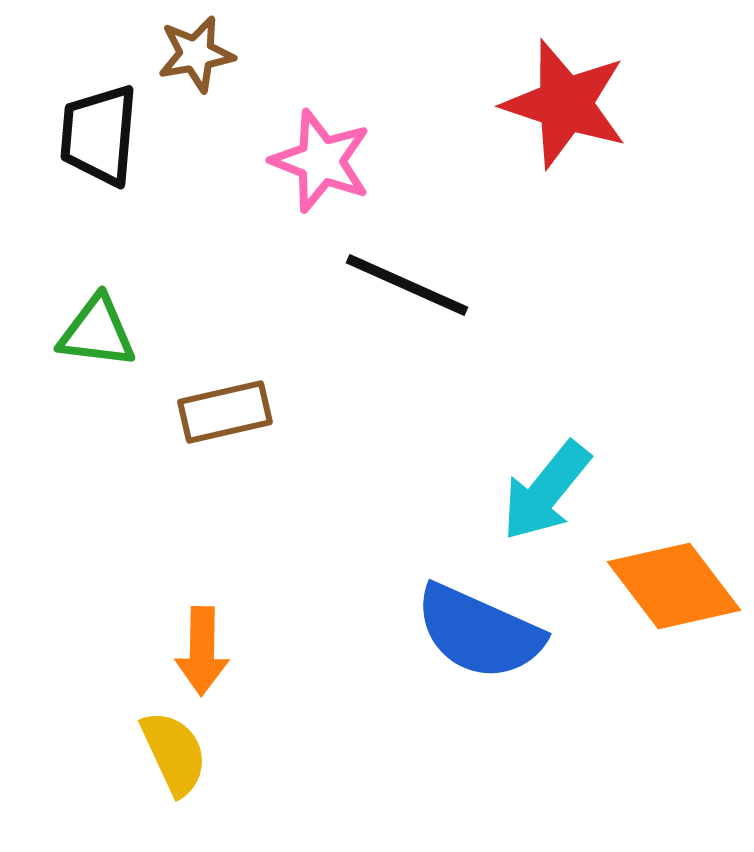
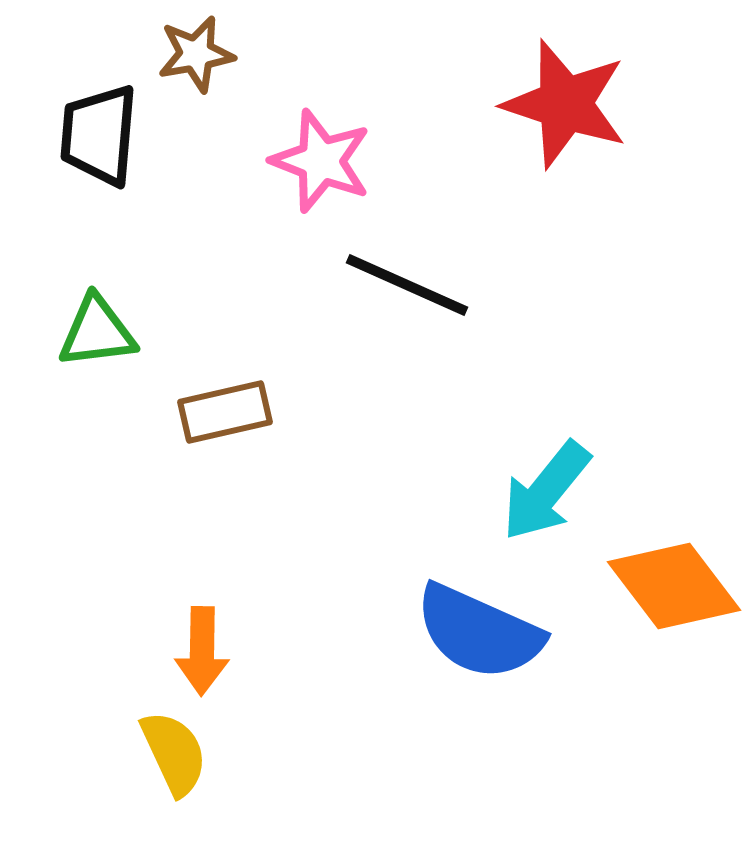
green triangle: rotated 14 degrees counterclockwise
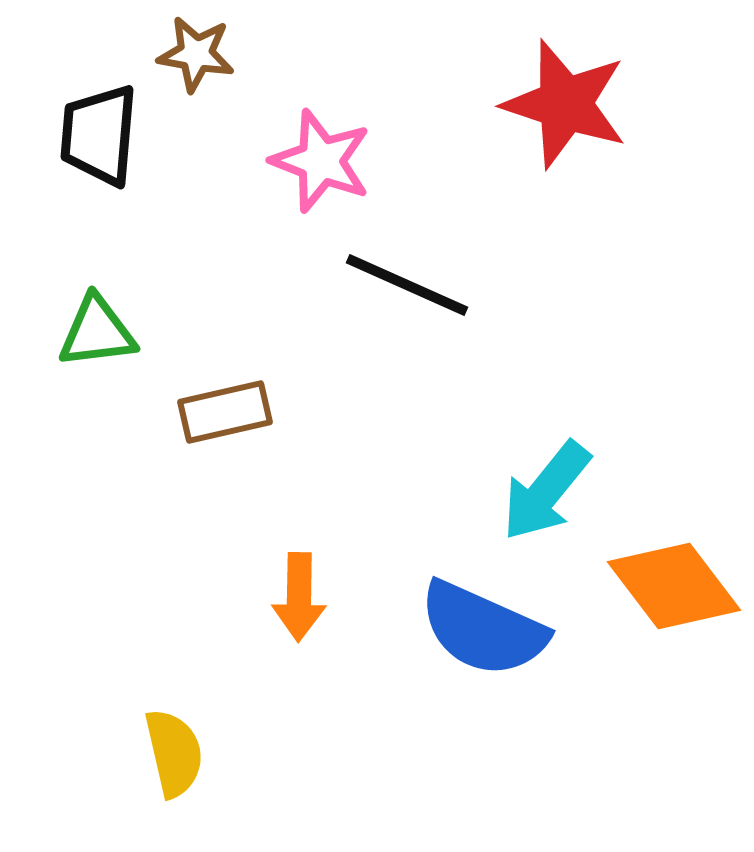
brown star: rotated 20 degrees clockwise
blue semicircle: moved 4 px right, 3 px up
orange arrow: moved 97 px right, 54 px up
yellow semicircle: rotated 12 degrees clockwise
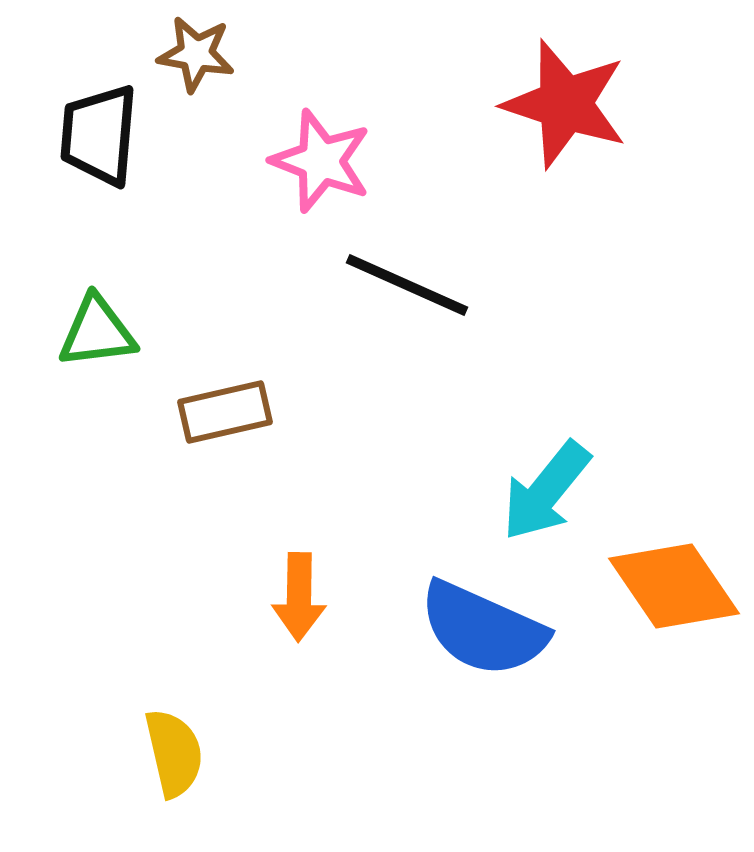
orange diamond: rotated 3 degrees clockwise
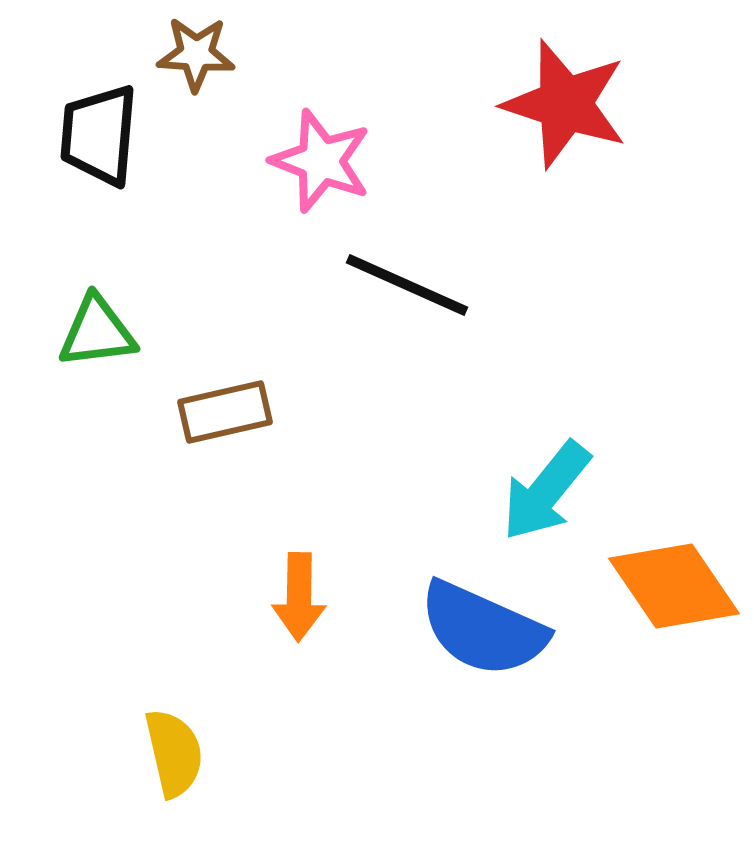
brown star: rotated 6 degrees counterclockwise
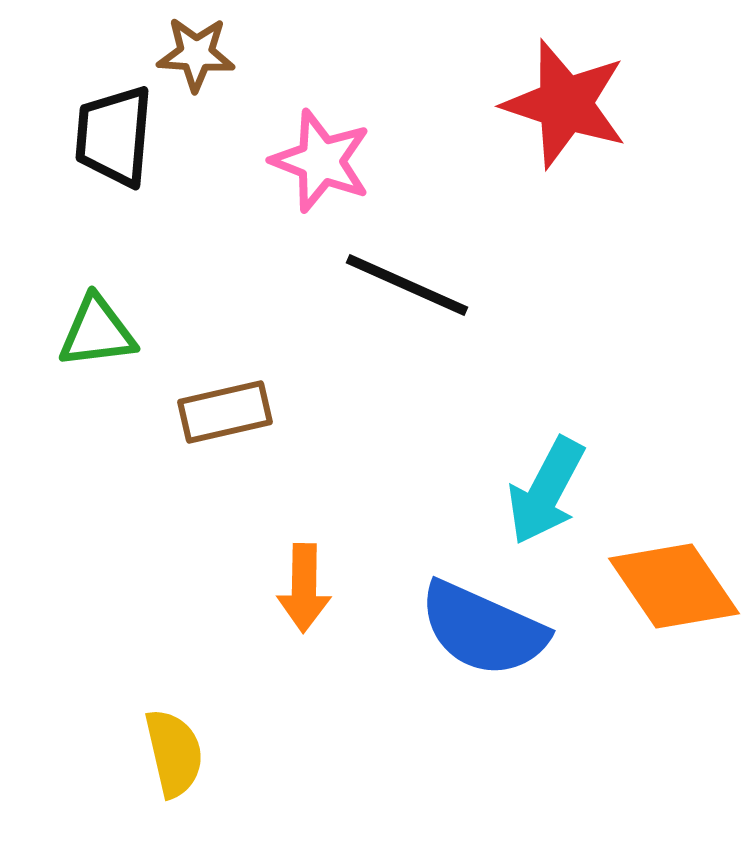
black trapezoid: moved 15 px right, 1 px down
cyan arrow: rotated 11 degrees counterclockwise
orange arrow: moved 5 px right, 9 px up
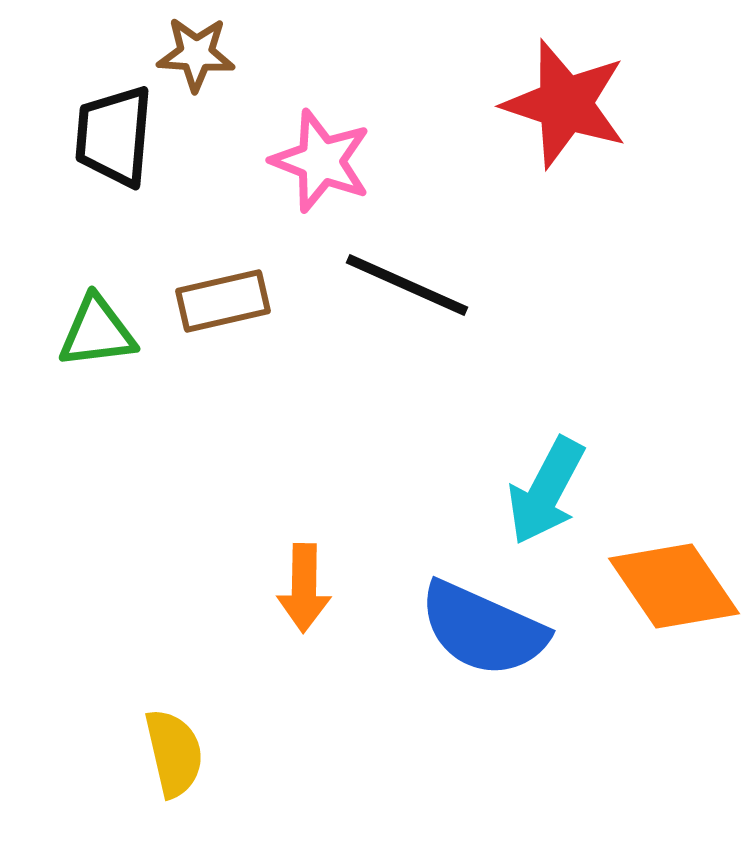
brown rectangle: moved 2 px left, 111 px up
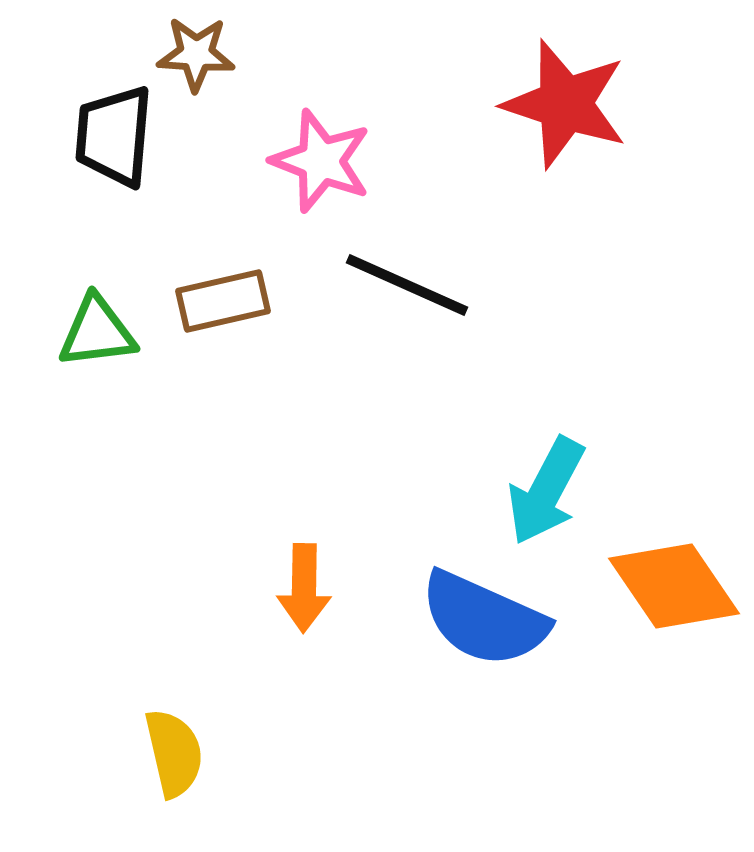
blue semicircle: moved 1 px right, 10 px up
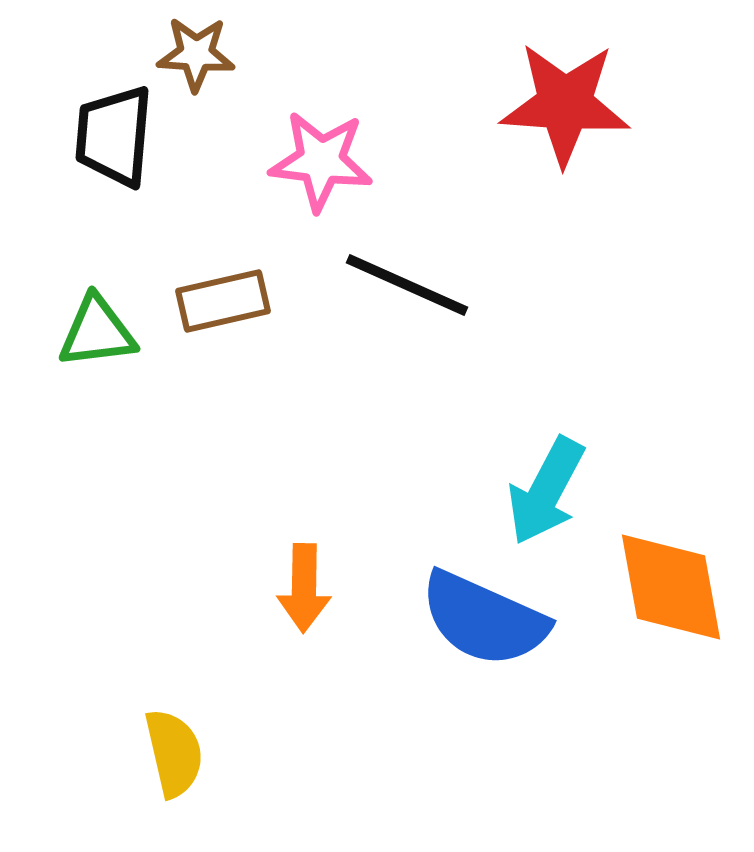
red star: rotated 14 degrees counterclockwise
pink star: rotated 14 degrees counterclockwise
orange diamond: moved 3 px left, 1 px down; rotated 24 degrees clockwise
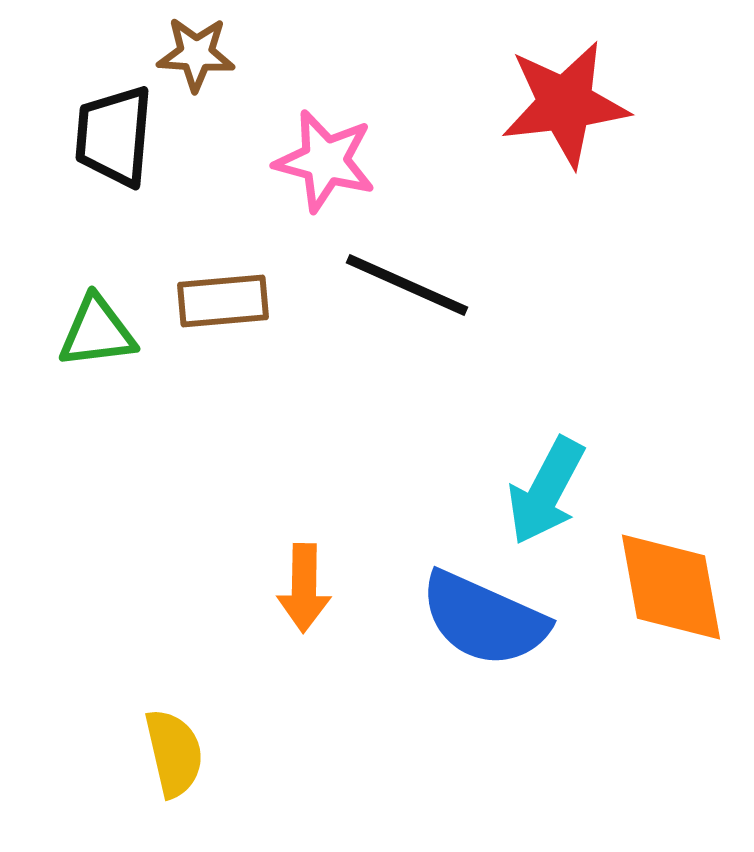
red star: rotated 11 degrees counterclockwise
pink star: moved 4 px right; rotated 8 degrees clockwise
brown rectangle: rotated 8 degrees clockwise
